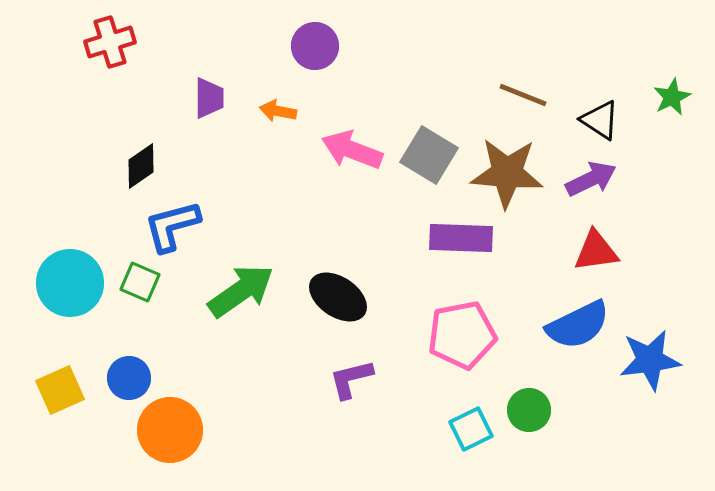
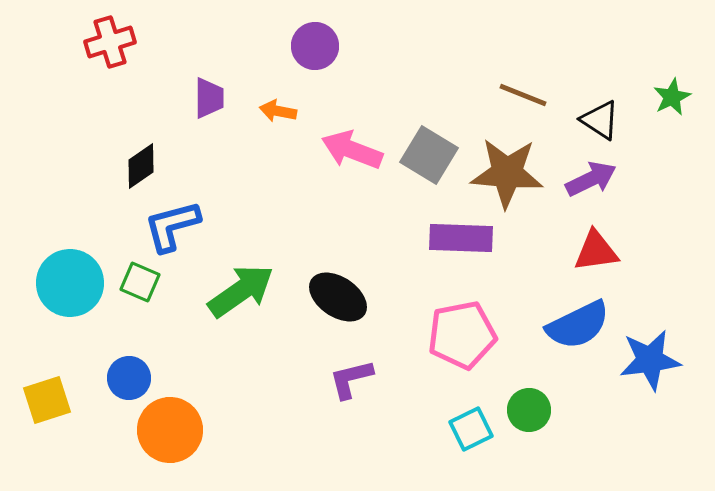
yellow square: moved 13 px left, 10 px down; rotated 6 degrees clockwise
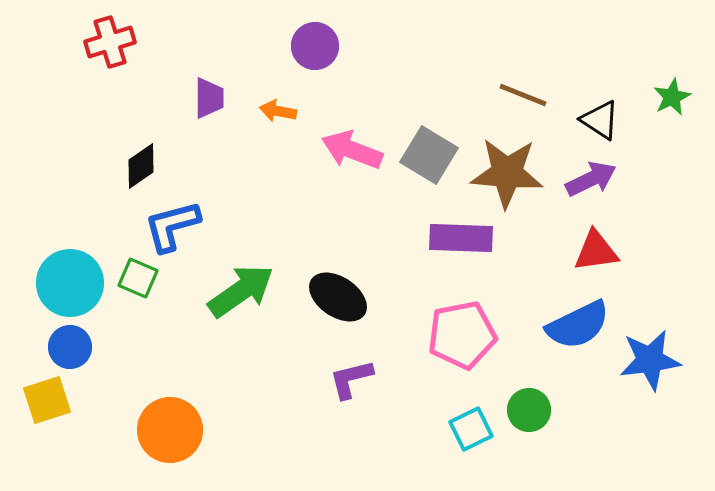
green square: moved 2 px left, 4 px up
blue circle: moved 59 px left, 31 px up
